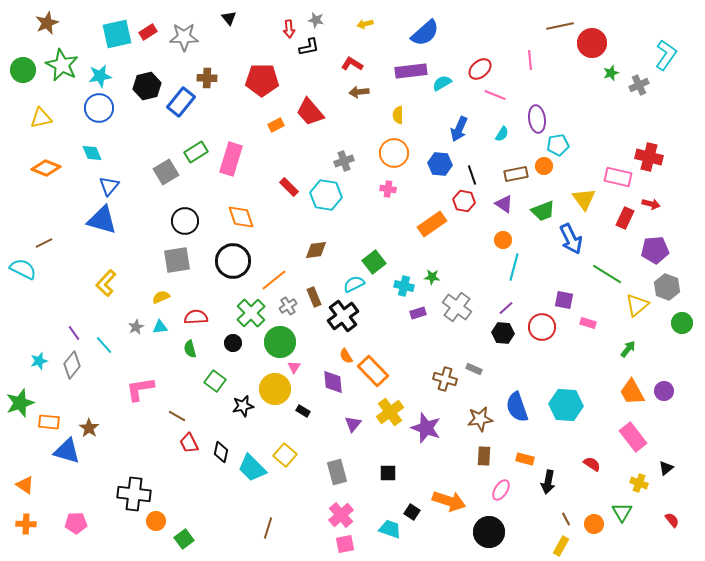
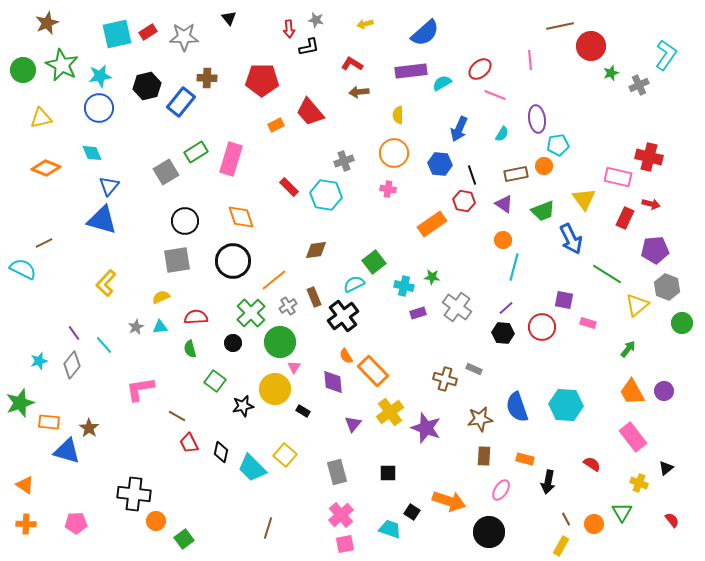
red circle at (592, 43): moved 1 px left, 3 px down
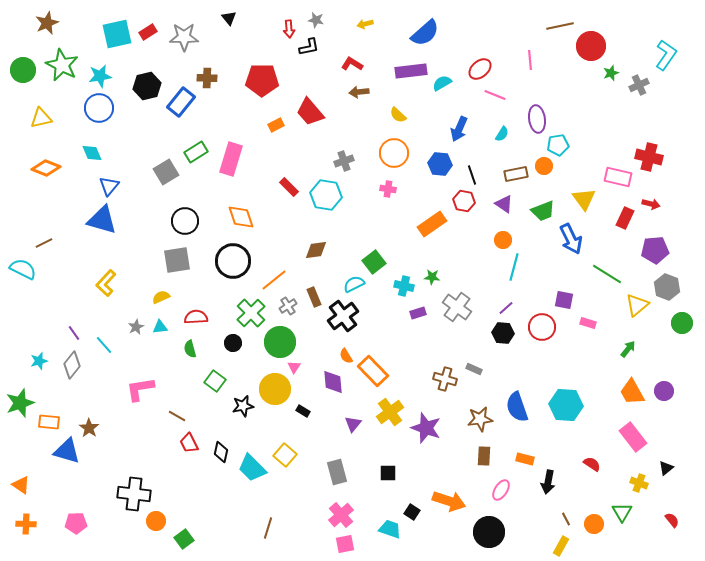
yellow semicircle at (398, 115): rotated 48 degrees counterclockwise
orange triangle at (25, 485): moved 4 px left
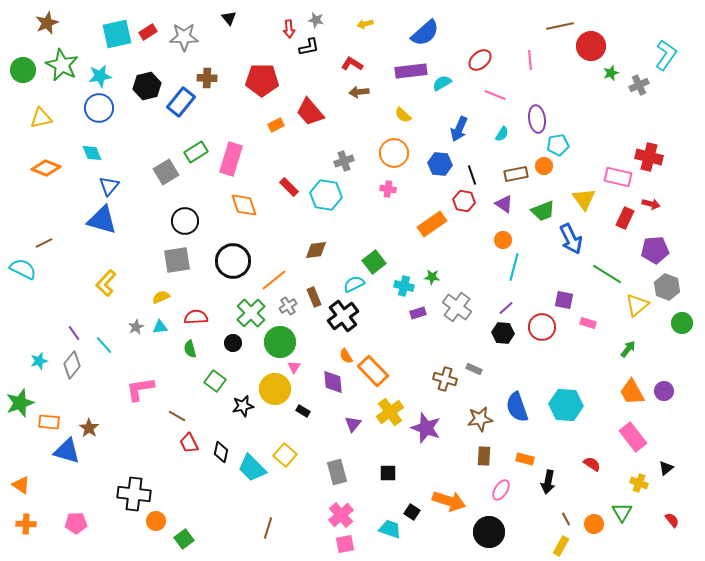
red ellipse at (480, 69): moved 9 px up
yellow semicircle at (398, 115): moved 5 px right
orange diamond at (241, 217): moved 3 px right, 12 px up
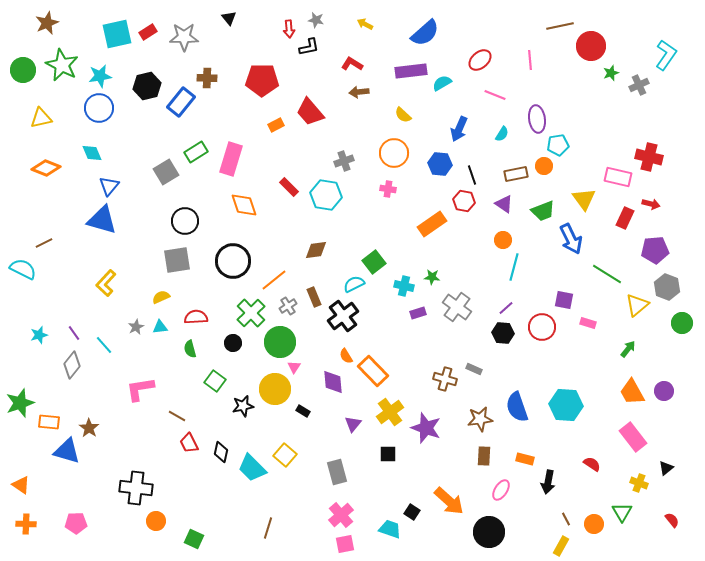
yellow arrow at (365, 24): rotated 42 degrees clockwise
cyan star at (39, 361): moved 26 px up
black square at (388, 473): moved 19 px up
black cross at (134, 494): moved 2 px right, 6 px up
orange arrow at (449, 501): rotated 24 degrees clockwise
green square at (184, 539): moved 10 px right; rotated 30 degrees counterclockwise
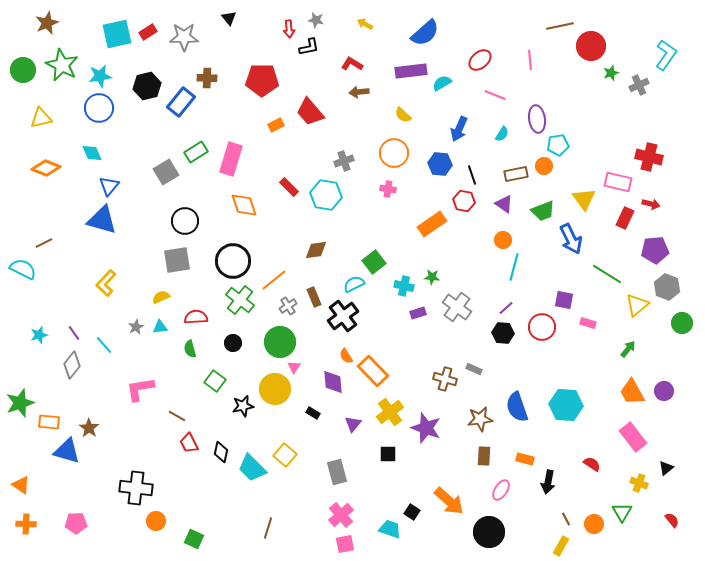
pink rectangle at (618, 177): moved 5 px down
green cross at (251, 313): moved 11 px left, 13 px up; rotated 8 degrees counterclockwise
black rectangle at (303, 411): moved 10 px right, 2 px down
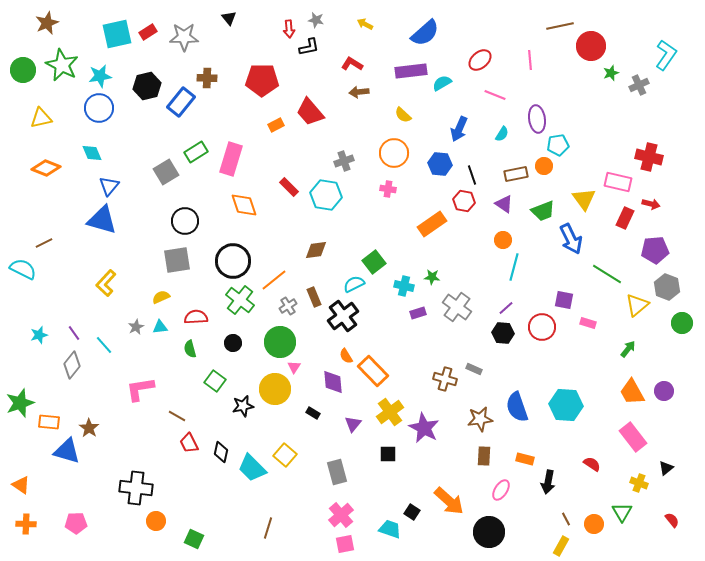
purple star at (426, 428): moved 2 px left; rotated 8 degrees clockwise
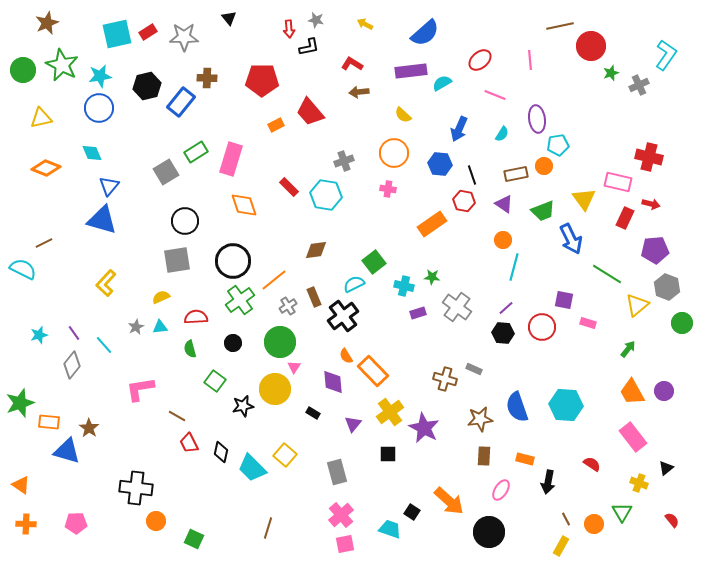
green cross at (240, 300): rotated 16 degrees clockwise
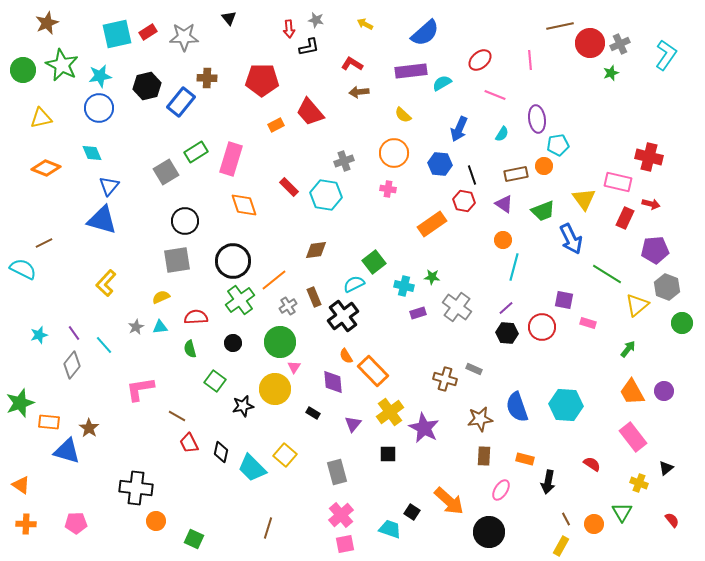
red circle at (591, 46): moved 1 px left, 3 px up
gray cross at (639, 85): moved 19 px left, 41 px up
black hexagon at (503, 333): moved 4 px right
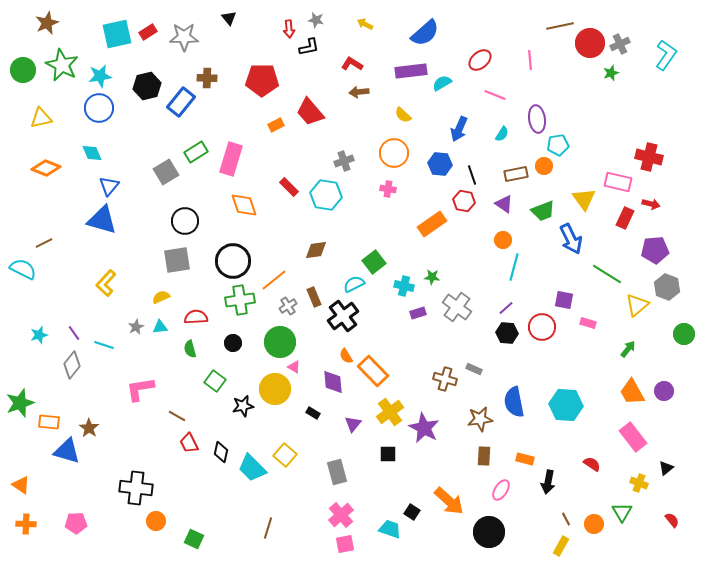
green cross at (240, 300): rotated 28 degrees clockwise
green circle at (682, 323): moved 2 px right, 11 px down
cyan line at (104, 345): rotated 30 degrees counterclockwise
pink triangle at (294, 367): rotated 32 degrees counterclockwise
blue semicircle at (517, 407): moved 3 px left, 5 px up; rotated 8 degrees clockwise
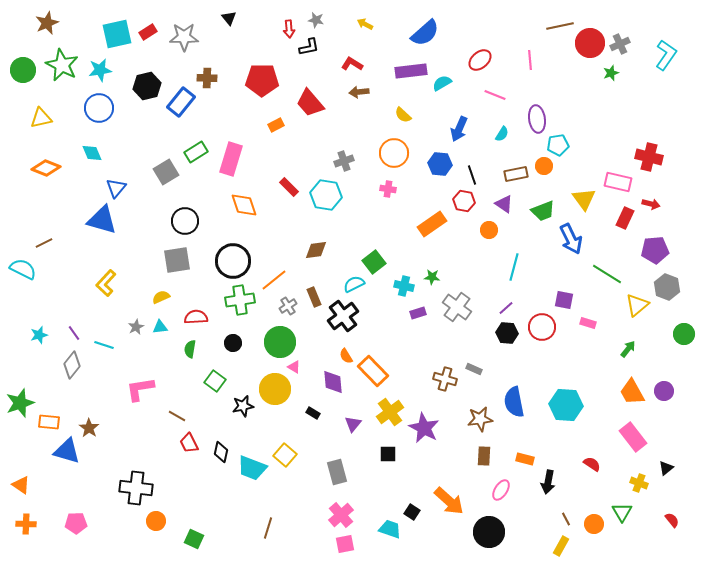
cyan star at (100, 76): moved 6 px up
red trapezoid at (310, 112): moved 9 px up
blue triangle at (109, 186): moved 7 px right, 2 px down
orange circle at (503, 240): moved 14 px left, 10 px up
green semicircle at (190, 349): rotated 24 degrees clockwise
cyan trapezoid at (252, 468): rotated 24 degrees counterclockwise
